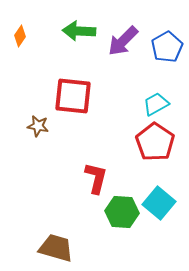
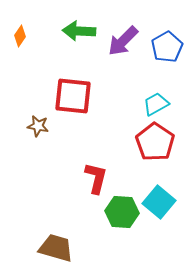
cyan square: moved 1 px up
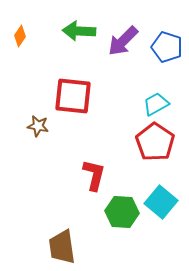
blue pentagon: rotated 24 degrees counterclockwise
red L-shape: moved 2 px left, 3 px up
cyan square: moved 2 px right
brown trapezoid: moved 6 px right, 1 px up; rotated 114 degrees counterclockwise
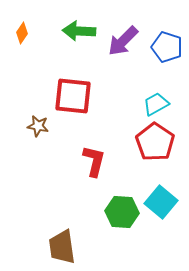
orange diamond: moved 2 px right, 3 px up
red L-shape: moved 14 px up
